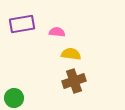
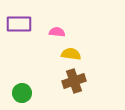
purple rectangle: moved 3 px left; rotated 10 degrees clockwise
green circle: moved 8 px right, 5 px up
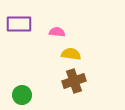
green circle: moved 2 px down
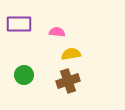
yellow semicircle: rotated 18 degrees counterclockwise
brown cross: moved 6 px left
green circle: moved 2 px right, 20 px up
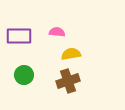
purple rectangle: moved 12 px down
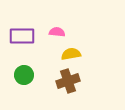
purple rectangle: moved 3 px right
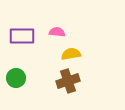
green circle: moved 8 px left, 3 px down
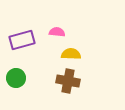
purple rectangle: moved 4 px down; rotated 15 degrees counterclockwise
yellow semicircle: rotated 12 degrees clockwise
brown cross: rotated 30 degrees clockwise
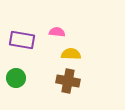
purple rectangle: rotated 25 degrees clockwise
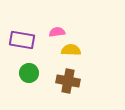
pink semicircle: rotated 14 degrees counterclockwise
yellow semicircle: moved 4 px up
green circle: moved 13 px right, 5 px up
